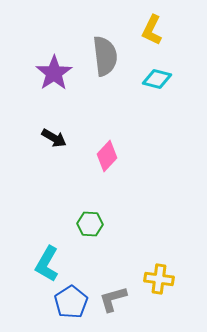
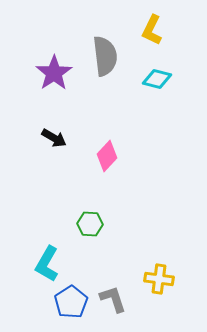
gray L-shape: rotated 88 degrees clockwise
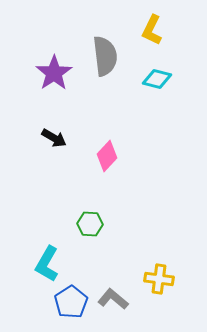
gray L-shape: rotated 32 degrees counterclockwise
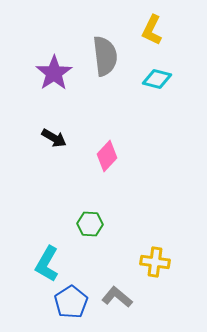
yellow cross: moved 4 px left, 17 px up
gray L-shape: moved 4 px right, 2 px up
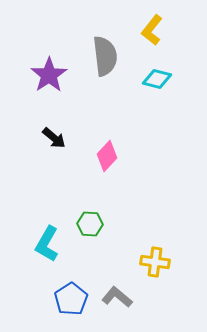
yellow L-shape: rotated 12 degrees clockwise
purple star: moved 5 px left, 2 px down
black arrow: rotated 10 degrees clockwise
cyan L-shape: moved 20 px up
blue pentagon: moved 3 px up
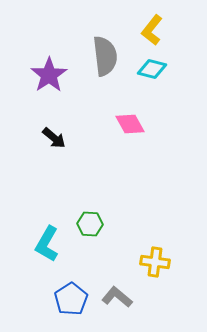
cyan diamond: moved 5 px left, 10 px up
pink diamond: moved 23 px right, 32 px up; rotated 72 degrees counterclockwise
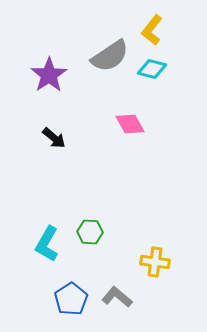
gray semicircle: moved 5 px right; rotated 63 degrees clockwise
green hexagon: moved 8 px down
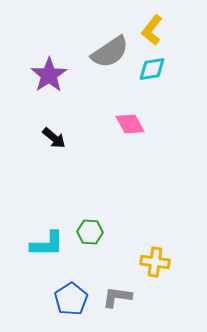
gray semicircle: moved 4 px up
cyan diamond: rotated 24 degrees counterclockwise
cyan L-shape: rotated 120 degrees counterclockwise
gray L-shape: rotated 32 degrees counterclockwise
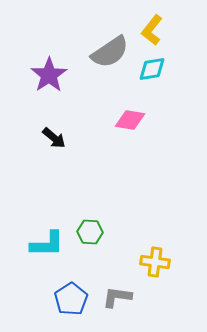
pink diamond: moved 4 px up; rotated 52 degrees counterclockwise
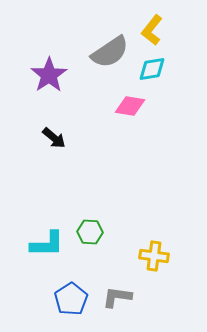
pink diamond: moved 14 px up
yellow cross: moved 1 px left, 6 px up
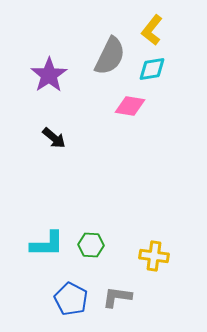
gray semicircle: moved 4 px down; rotated 30 degrees counterclockwise
green hexagon: moved 1 px right, 13 px down
blue pentagon: rotated 12 degrees counterclockwise
